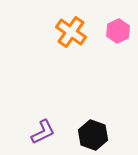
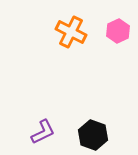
orange cross: rotated 8 degrees counterclockwise
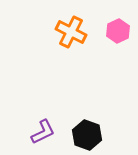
black hexagon: moved 6 px left
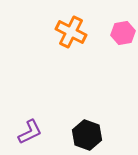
pink hexagon: moved 5 px right, 2 px down; rotated 15 degrees clockwise
purple L-shape: moved 13 px left
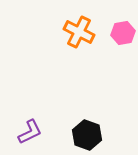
orange cross: moved 8 px right
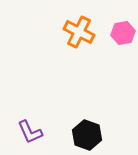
purple L-shape: rotated 92 degrees clockwise
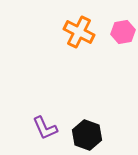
pink hexagon: moved 1 px up
purple L-shape: moved 15 px right, 4 px up
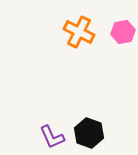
purple L-shape: moved 7 px right, 9 px down
black hexagon: moved 2 px right, 2 px up
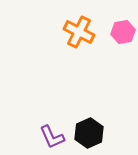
black hexagon: rotated 16 degrees clockwise
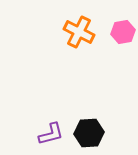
black hexagon: rotated 20 degrees clockwise
purple L-shape: moved 1 px left, 3 px up; rotated 80 degrees counterclockwise
